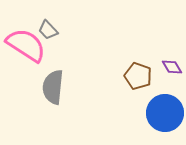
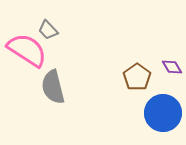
pink semicircle: moved 1 px right, 5 px down
brown pentagon: moved 1 px left, 1 px down; rotated 16 degrees clockwise
gray semicircle: rotated 20 degrees counterclockwise
blue circle: moved 2 px left
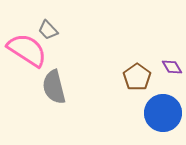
gray semicircle: moved 1 px right
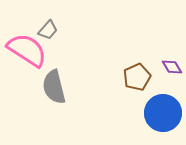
gray trapezoid: rotated 95 degrees counterclockwise
brown pentagon: rotated 12 degrees clockwise
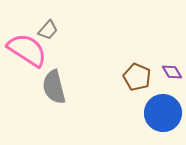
purple diamond: moved 5 px down
brown pentagon: rotated 24 degrees counterclockwise
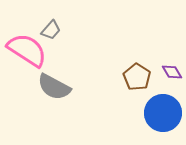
gray trapezoid: moved 3 px right
brown pentagon: rotated 8 degrees clockwise
gray semicircle: rotated 48 degrees counterclockwise
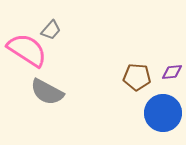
purple diamond: rotated 65 degrees counterclockwise
brown pentagon: rotated 28 degrees counterclockwise
gray semicircle: moved 7 px left, 5 px down
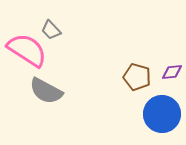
gray trapezoid: rotated 95 degrees clockwise
brown pentagon: rotated 12 degrees clockwise
gray semicircle: moved 1 px left, 1 px up
blue circle: moved 1 px left, 1 px down
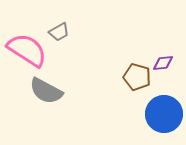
gray trapezoid: moved 8 px right, 2 px down; rotated 75 degrees counterclockwise
purple diamond: moved 9 px left, 9 px up
blue circle: moved 2 px right
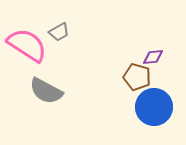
pink semicircle: moved 5 px up
purple diamond: moved 10 px left, 6 px up
blue circle: moved 10 px left, 7 px up
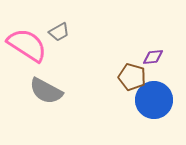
brown pentagon: moved 5 px left
blue circle: moved 7 px up
